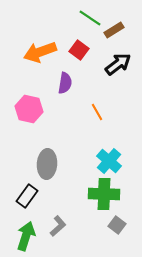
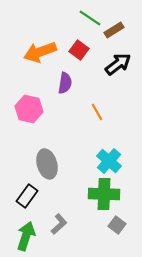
gray ellipse: rotated 20 degrees counterclockwise
gray L-shape: moved 1 px right, 2 px up
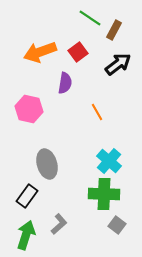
brown rectangle: rotated 30 degrees counterclockwise
red square: moved 1 px left, 2 px down; rotated 18 degrees clockwise
green arrow: moved 1 px up
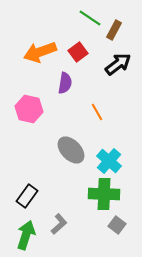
gray ellipse: moved 24 px right, 14 px up; rotated 28 degrees counterclockwise
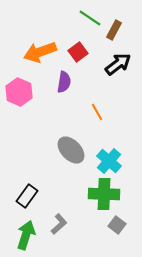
purple semicircle: moved 1 px left, 1 px up
pink hexagon: moved 10 px left, 17 px up; rotated 12 degrees clockwise
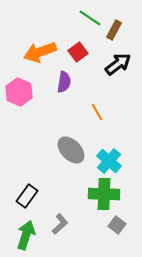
gray L-shape: moved 1 px right
